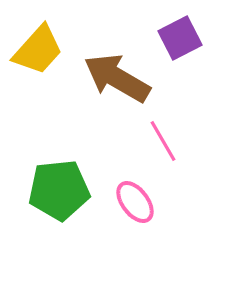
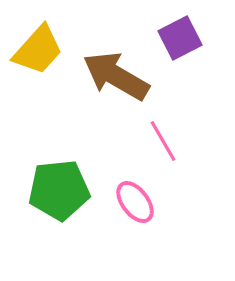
brown arrow: moved 1 px left, 2 px up
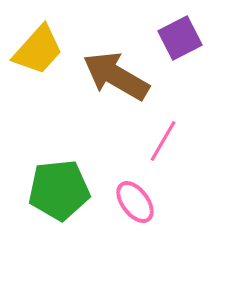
pink line: rotated 60 degrees clockwise
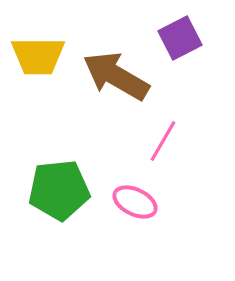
yellow trapezoid: moved 6 px down; rotated 48 degrees clockwise
pink ellipse: rotated 27 degrees counterclockwise
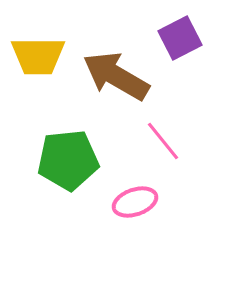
pink line: rotated 69 degrees counterclockwise
green pentagon: moved 9 px right, 30 px up
pink ellipse: rotated 45 degrees counterclockwise
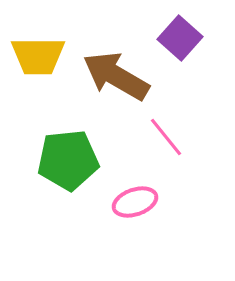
purple square: rotated 21 degrees counterclockwise
pink line: moved 3 px right, 4 px up
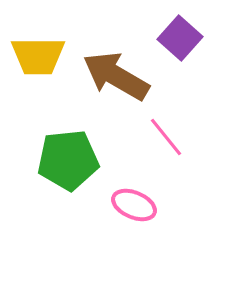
pink ellipse: moved 1 px left, 3 px down; rotated 42 degrees clockwise
